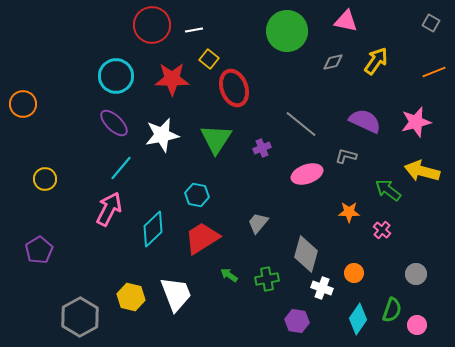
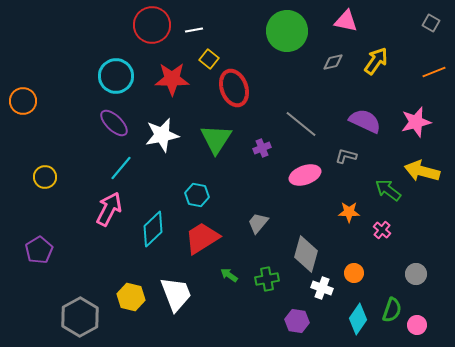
orange circle at (23, 104): moved 3 px up
pink ellipse at (307, 174): moved 2 px left, 1 px down
yellow circle at (45, 179): moved 2 px up
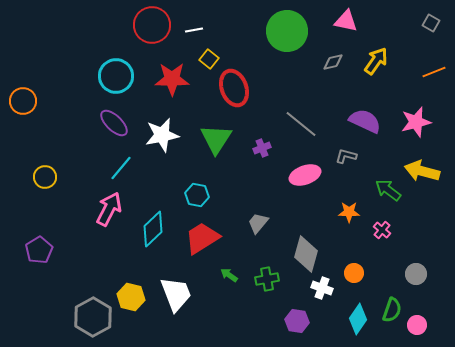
gray hexagon at (80, 317): moved 13 px right
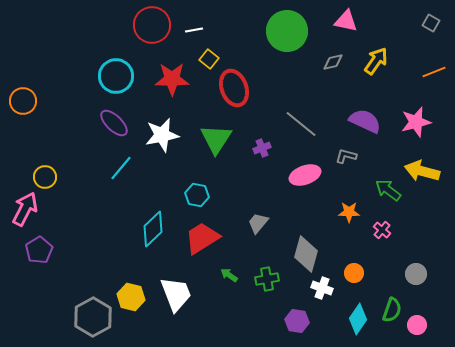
pink arrow at (109, 209): moved 84 px left
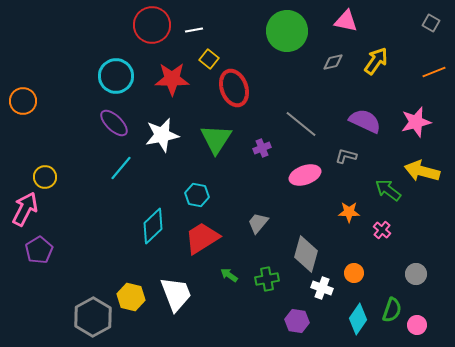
cyan diamond at (153, 229): moved 3 px up
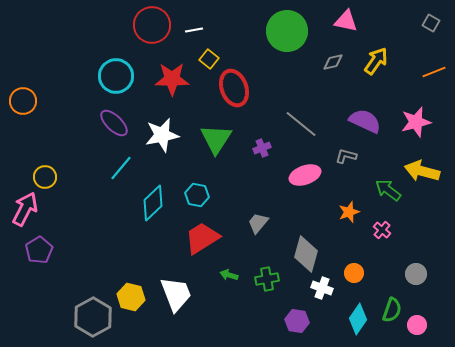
orange star at (349, 212): rotated 20 degrees counterclockwise
cyan diamond at (153, 226): moved 23 px up
green arrow at (229, 275): rotated 18 degrees counterclockwise
